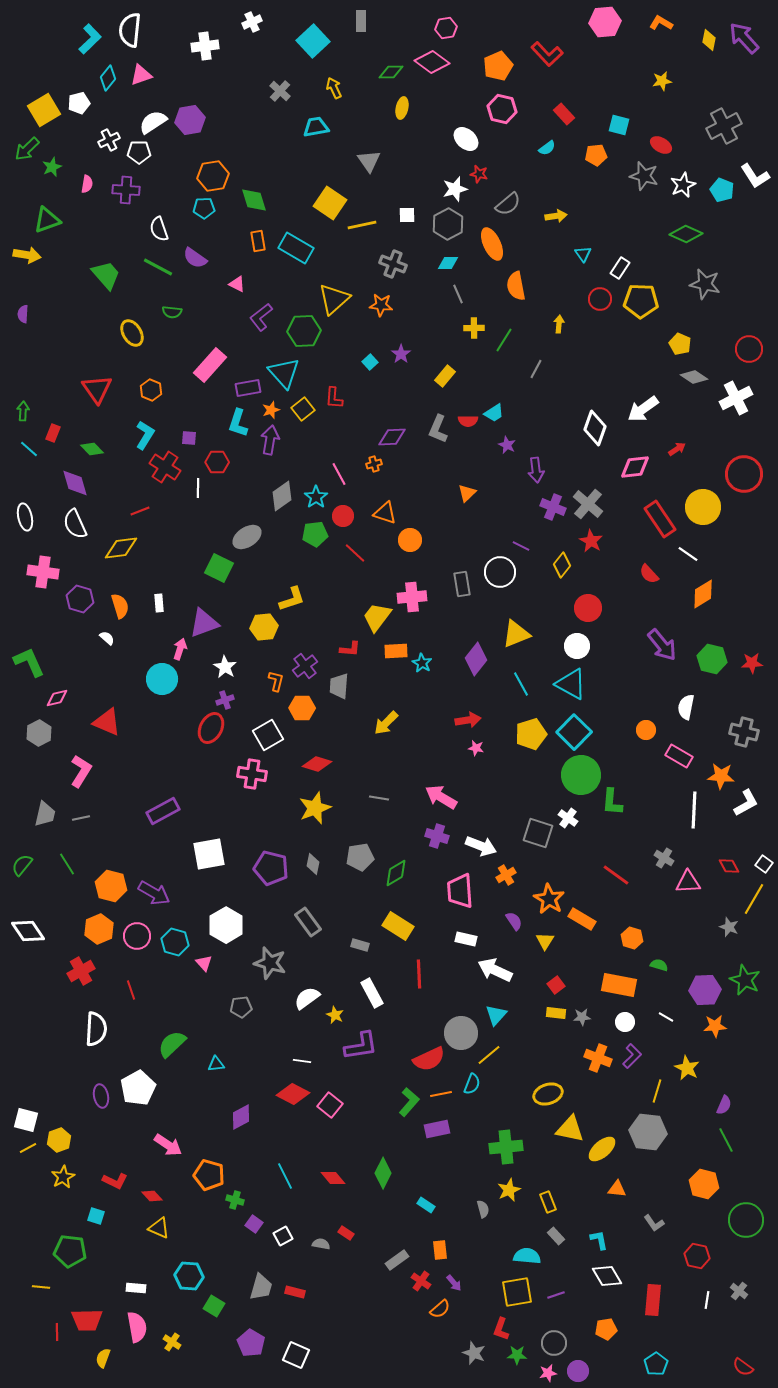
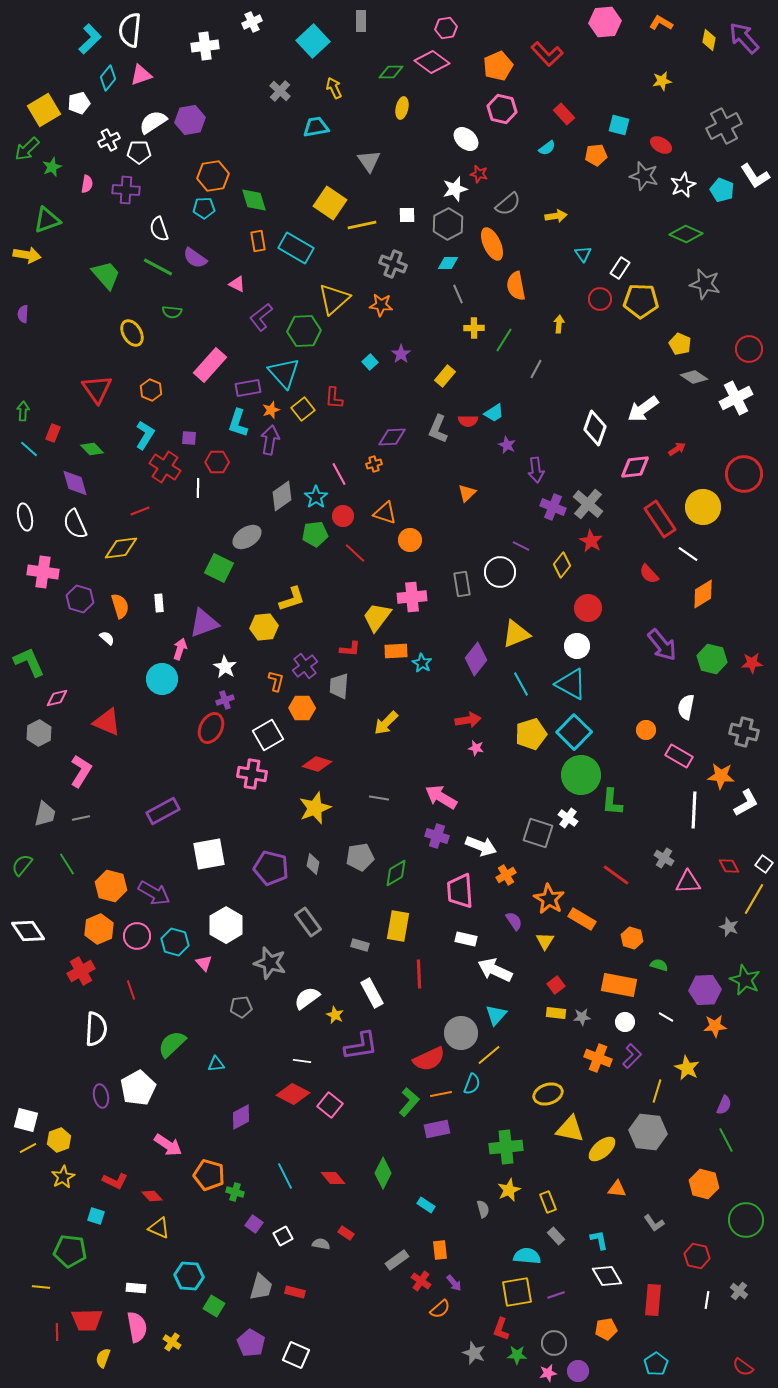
yellow rectangle at (398, 926): rotated 68 degrees clockwise
green cross at (235, 1200): moved 8 px up
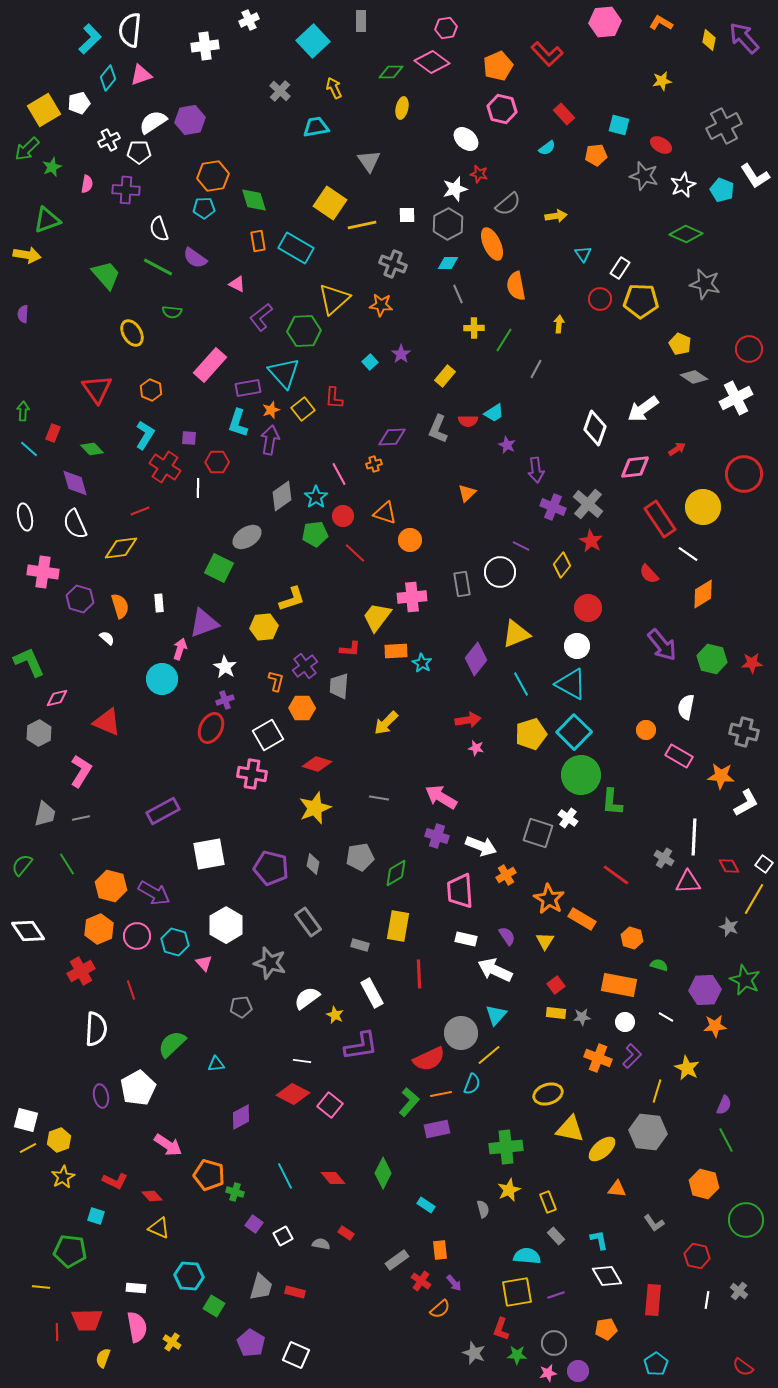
white cross at (252, 22): moved 3 px left, 2 px up
white line at (694, 810): moved 27 px down
purple semicircle at (514, 921): moved 7 px left, 15 px down
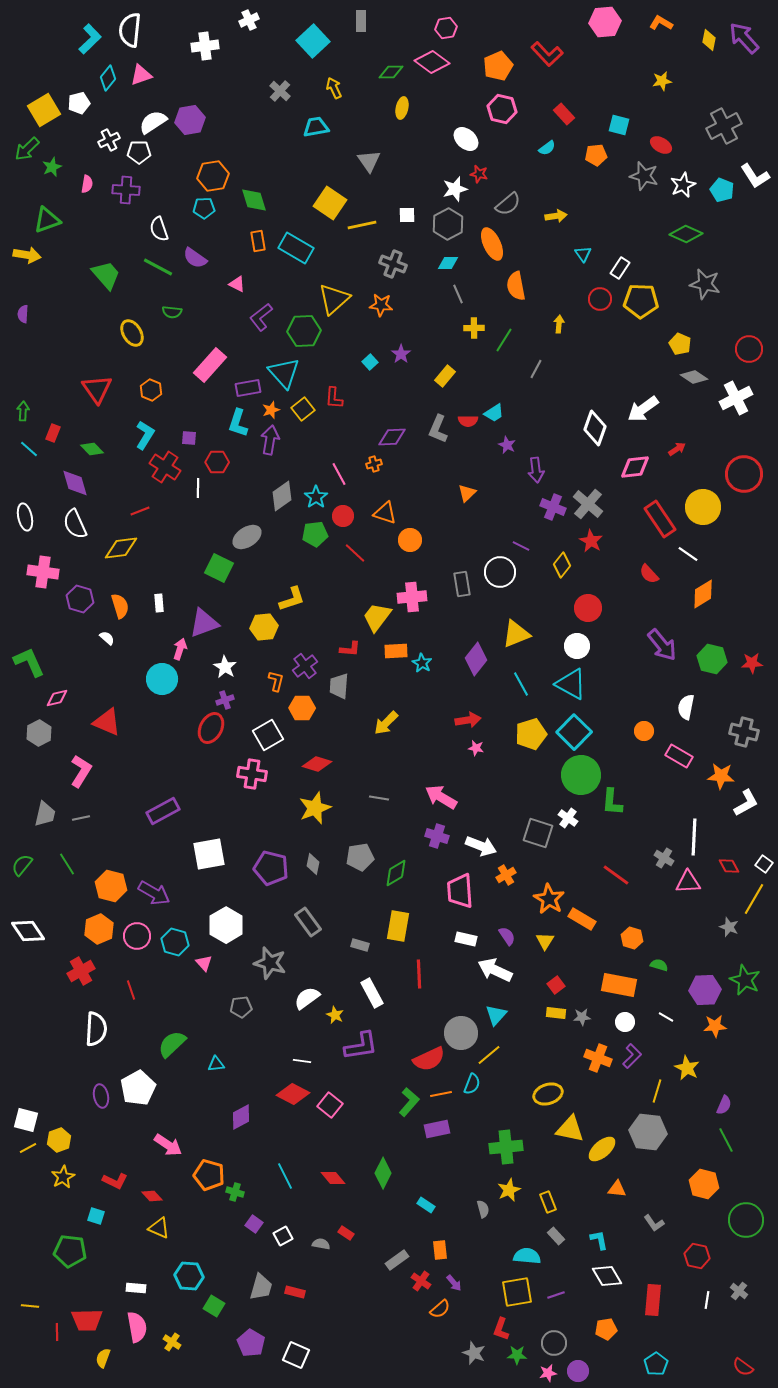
orange circle at (646, 730): moved 2 px left, 1 px down
yellow line at (41, 1287): moved 11 px left, 19 px down
